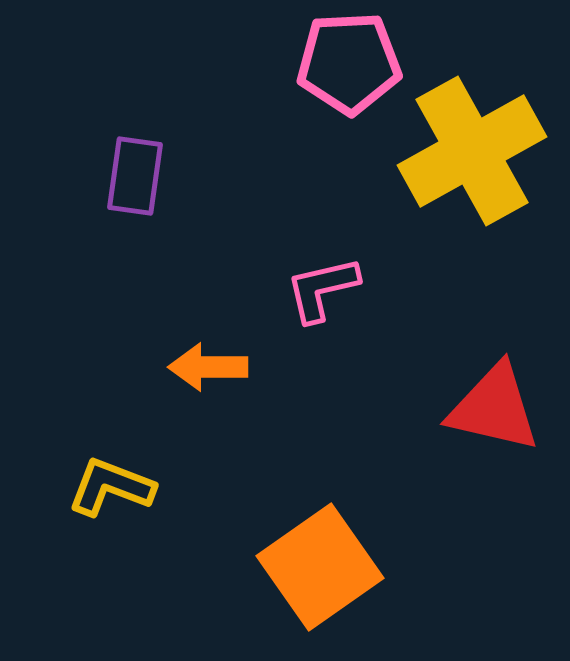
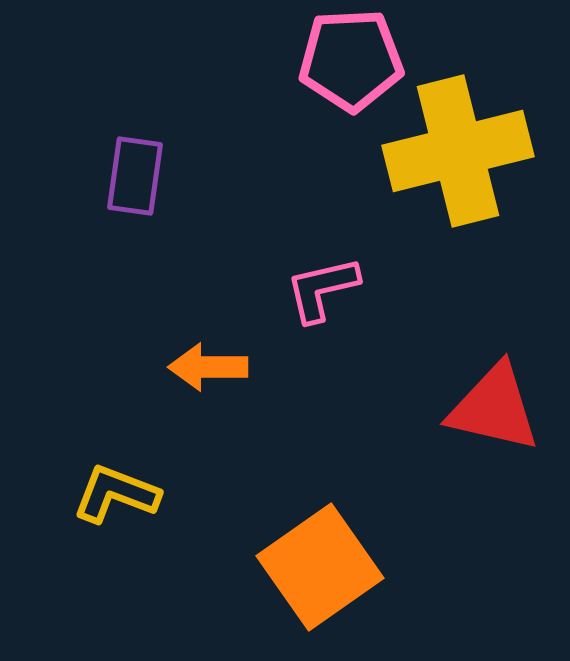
pink pentagon: moved 2 px right, 3 px up
yellow cross: moved 14 px left; rotated 15 degrees clockwise
yellow L-shape: moved 5 px right, 7 px down
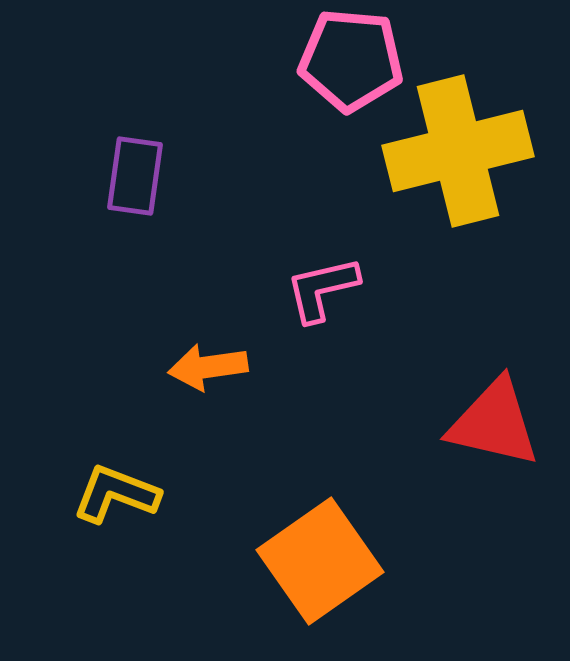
pink pentagon: rotated 8 degrees clockwise
orange arrow: rotated 8 degrees counterclockwise
red triangle: moved 15 px down
orange square: moved 6 px up
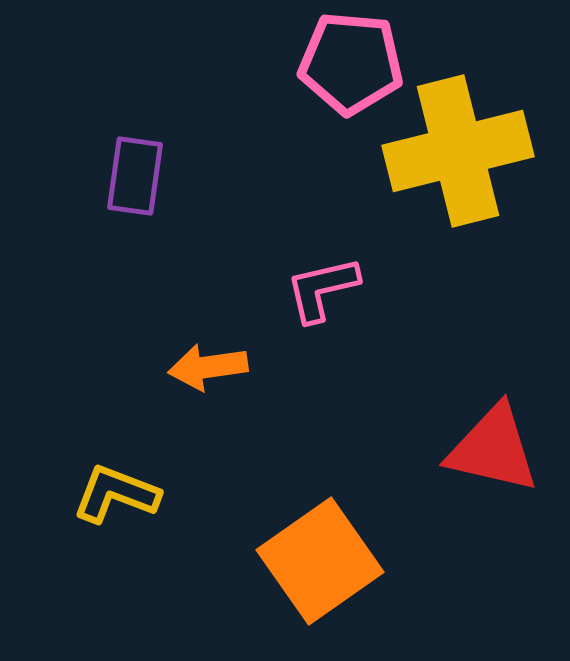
pink pentagon: moved 3 px down
red triangle: moved 1 px left, 26 px down
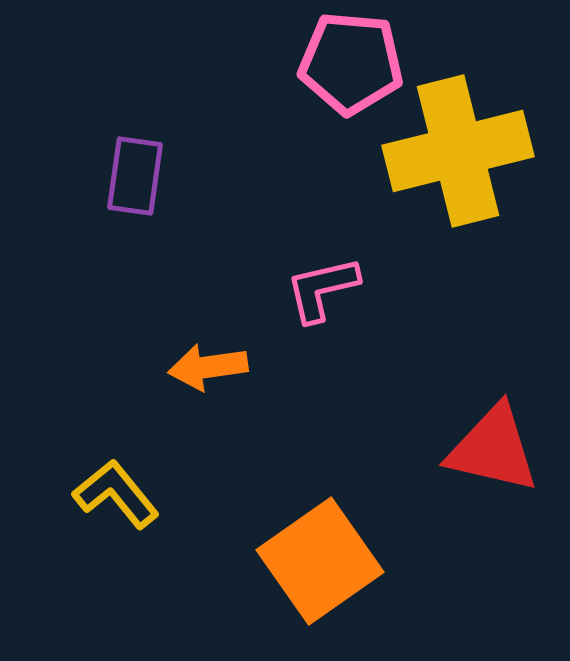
yellow L-shape: rotated 30 degrees clockwise
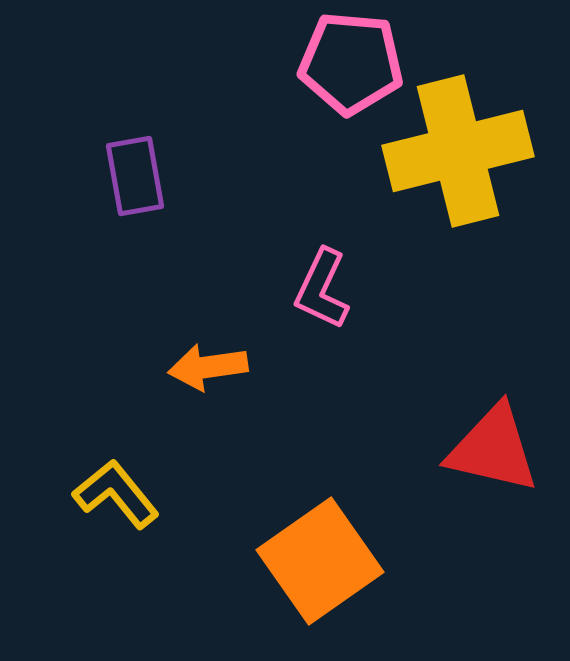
purple rectangle: rotated 18 degrees counterclockwise
pink L-shape: rotated 52 degrees counterclockwise
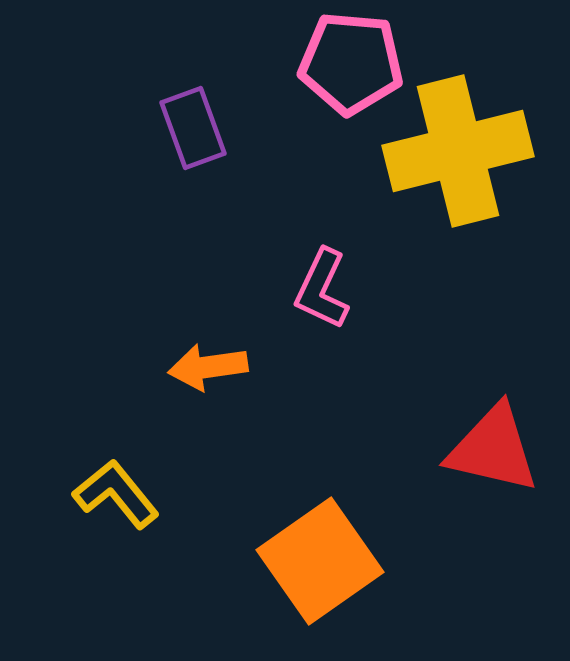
purple rectangle: moved 58 px right, 48 px up; rotated 10 degrees counterclockwise
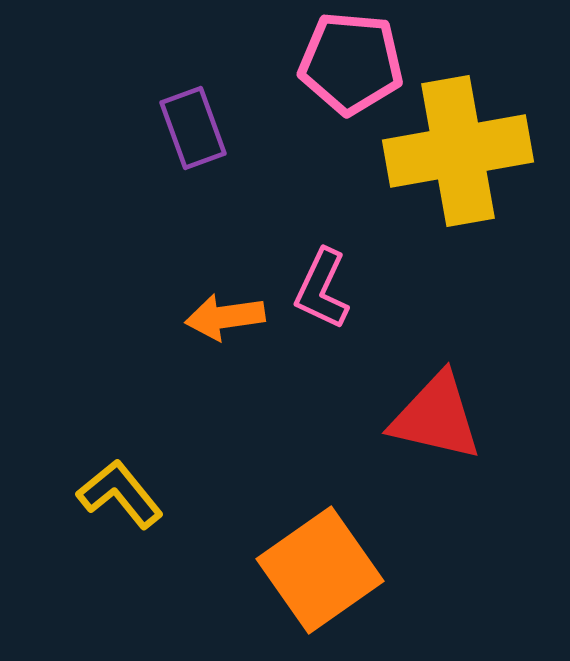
yellow cross: rotated 4 degrees clockwise
orange arrow: moved 17 px right, 50 px up
red triangle: moved 57 px left, 32 px up
yellow L-shape: moved 4 px right
orange square: moved 9 px down
